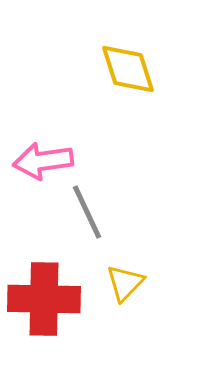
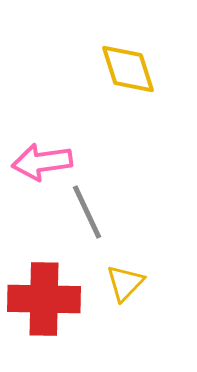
pink arrow: moved 1 px left, 1 px down
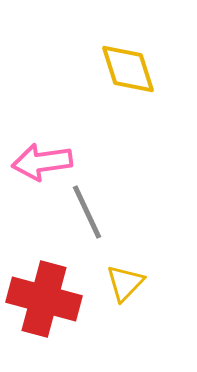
red cross: rotated 14 degrees clockwise
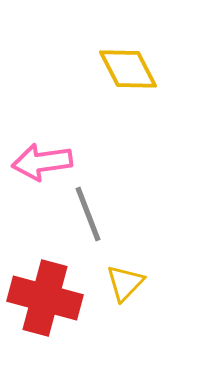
yellow diamond: rotated 10 degrees counterclockwise
gray line: moved 1 px right, 2 px down; rotated 4 degrees clockwise
red cross: moved 1 px right, 1 px up
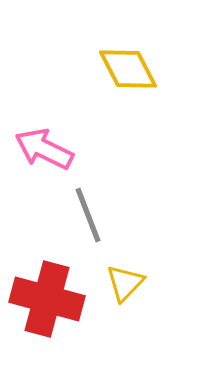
pink arrow: moved 2 px right, 13 px up; rotated 34 degrees clockwise
gray line: moved 1 px down
red cross: moved 2 px right, 1 px down
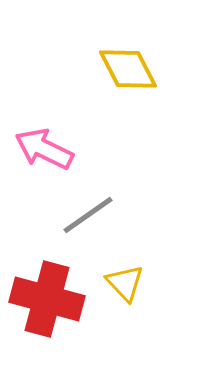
gray line: rotated 76 degrees clockwise
yellow triangle: rotated 27 degrees counterclockwise
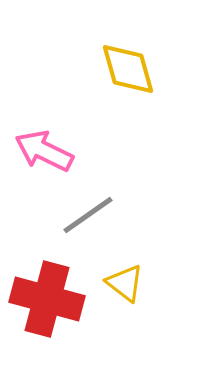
yellow diamond: rotated 12 degrees clockwise
pink arrow: moved 2 px down
yellow triangle: rotated 9 degrees counterclockwise
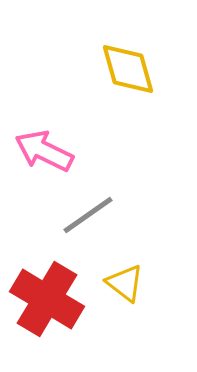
red cross: rotated 16 degrees clockwise
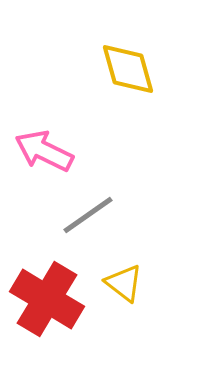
yellow triangle: moved 1 px left
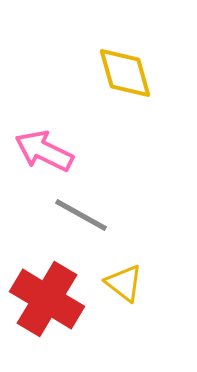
yellow diamond: moved 3 px left, 4 px down
gray line: moved 7 px left; rotated 64 degrees clockwise
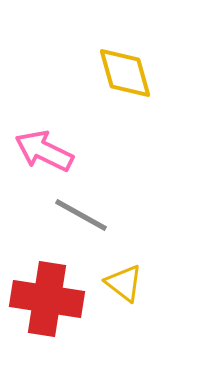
red cross: rotated 22 degrees counterclockwise
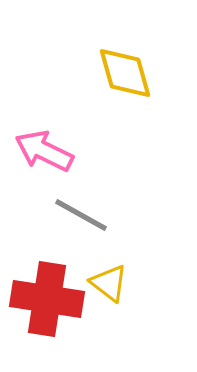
yellow triangle: moved 15 px left
